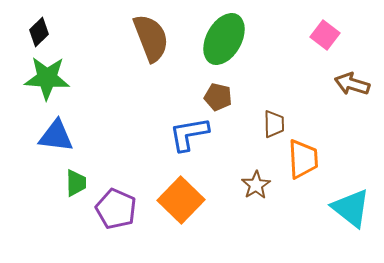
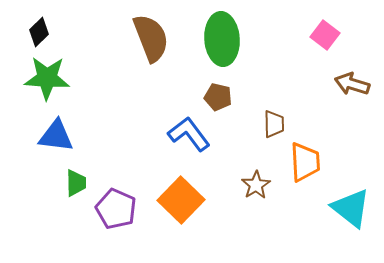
green ellipse: moved 2 px left; rotated 33 degrees counterclockwise
blue L-shape: rotated 63 degrees clockwise
orange trapezoid: moved 2 px right, 3 px down
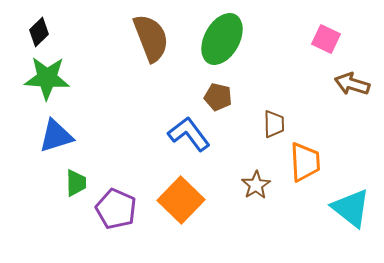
pink square: moved 1 px right, 4 px down; rotated 12 degrees counterclockwise
green ellipse: rotated 33 degrees clockwise
blue triangle: rotated 24 degrees counterclockwise
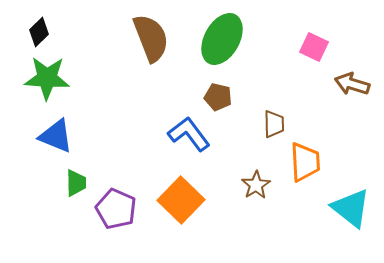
pink square: moved 12 px left, 8 px down
blue triangle: rotated 39 degrees clockwise
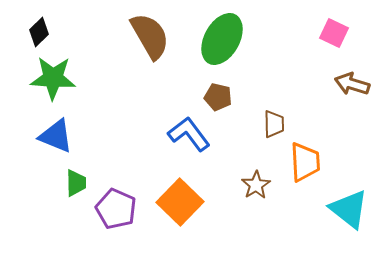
brown semicircle: moved 1 px left, 2 px up; rotated 9 degrees counterclockwise
pink square: moved 20 px right, 14 px up
green star: moved 6 px right
orange square: moved 1 px left, 2 px down
cyan triangle: moved 2 px left, 1 px down
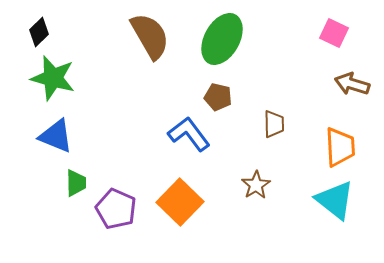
green star: rotated 12 degrees clockwise
orange trapezoid: moved 35 px right, 15 px up
cyan triangle: moved 14 px left, 9 px up
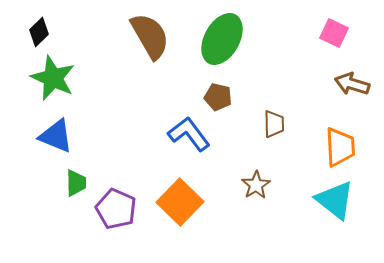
green star: rotated 9 degrees clockwise
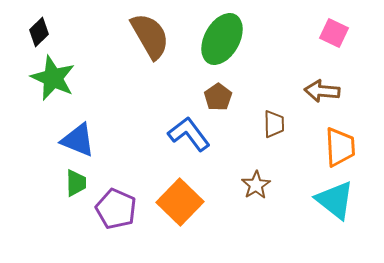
brown arrow: moved 30 px left, 7 px down; rotated 12 degrees counterclockwise
brown pentagon: rotated 24 degrees clockwise
blue triangle: moved 22 px right, 4 px down
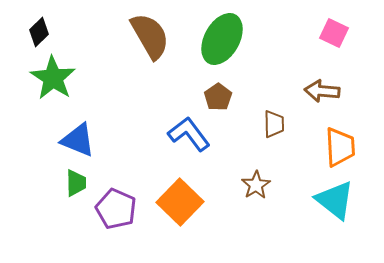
green star: rotated 9 degrees clockwise
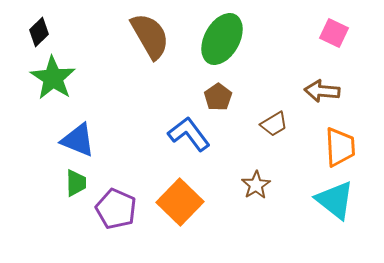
brown trapezoid: rotated 60 degrees clockwise
